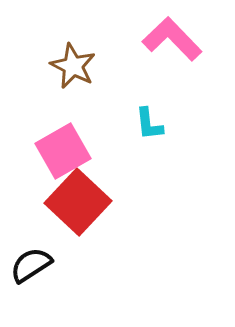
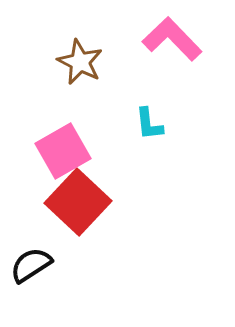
brown star: moved 7 px right, 4 px up
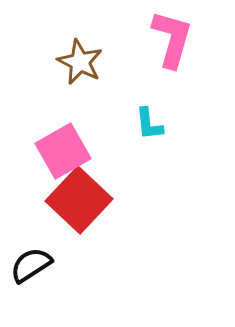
pink L-shape: rotated 60 degrees clockwise
red square: moved 1 px right, 2 px up
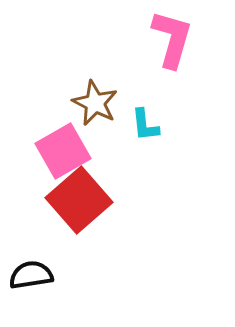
brown star: moved 15 px right, 41 px down
cyan L-shape: moved 4 px left, 1 px down
red square: rotated 6 degrees clockwise
black semicircle: moved 10 px down; rotated 24 degrees clockwise
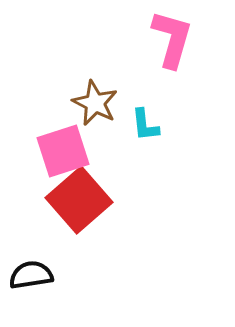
pink square: rotated 12 degrees clockwise
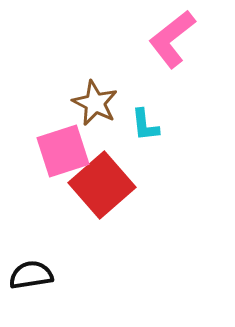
pink L-shape: rotated 144 degrees counterclockwise
red square: moved 23 px right, 15 px up
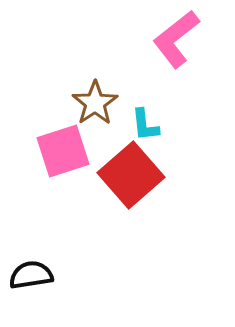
pink L-shape: moved 4 px right
brown star: rotated 12 degrees clockwise
red square: moved 29 px right, 10 px up
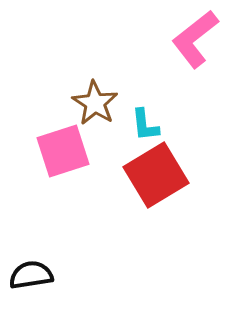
pink L-shape: moved 19 px right
brown star: rotated 6 degrees counterclockwise
red square: moved 25 px right; rotated 10 degrees clockwise
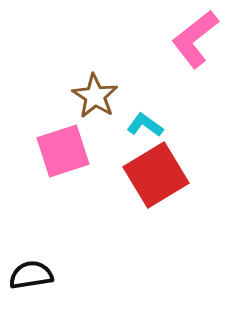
brown star: moved 7 px up
cyan L-shape: rotated 132 degrees clockwise
